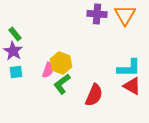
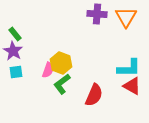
orange triangle: moved 1 px right, 2 px down
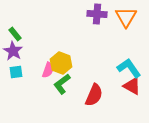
cyan L-shape: rotated 125 degrees counterclockwise
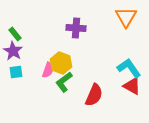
purple cross: moved 21 px left, 14 px down
green L-shape: moved 2 px right, 2 px up
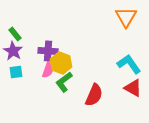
purple cross: moved 28 px left, 23 px down
cyan L-shape: moved 4 px up
red triangle: moved 1 px right, 2 px down
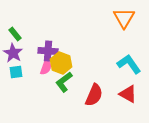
orange triangle: moved 2 px left, 1 px down
purple star: moved 2 px down
pink semicircle: moved 2 px left, 3 px up
red triangle: moved 5 px left, 6 px down
